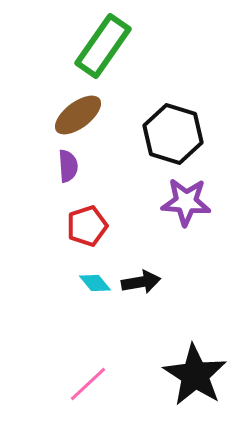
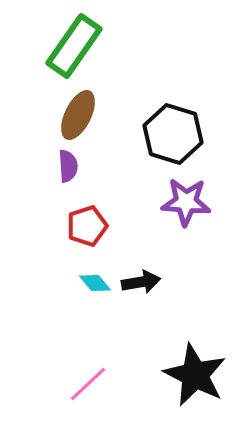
green rectangle: moved 29 px left
brown ellipse: rotated 27 degrees counterclockwise
black star: rotated 6 degrees counterclockwise
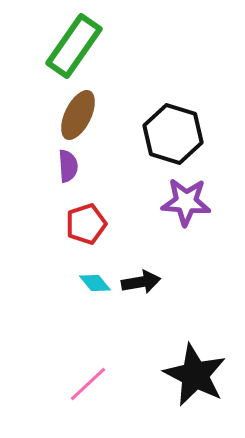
red pentagon: moved 1 px left, 2 px up
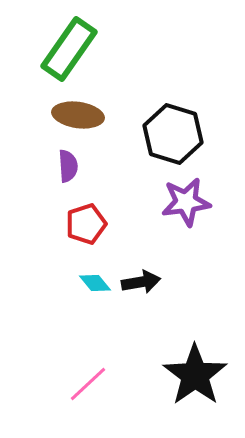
green rectangle: moved 5 px left, 3 px down
brown ellipse: rotated 72 degrees clockwise
purple star: rotated 12 degrees counterclockwise
black star: rotated 10 degrees clockwise
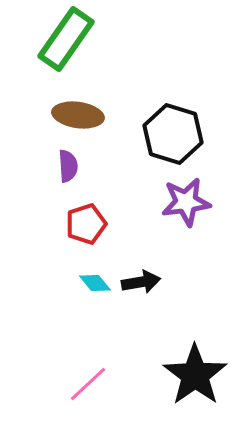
green rectangle: moved 3 px left, 10 px up
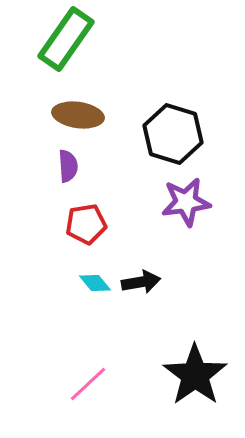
red pentagon: rotated 9 degrees clockwise
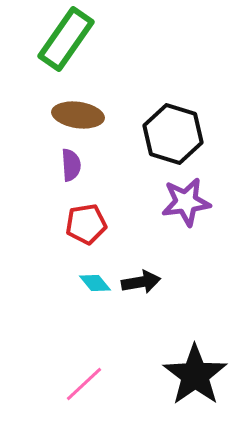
purple semicircle: moved 3 px right, 1 px up
pink line: moved 4 px left
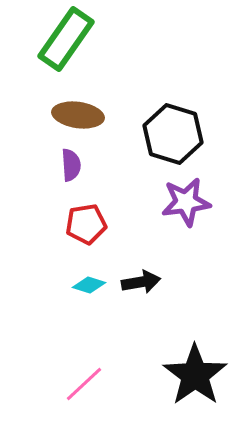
cyan diamond: moved 6 px left, 2 px down; rotated 32 degrees counterclockwise
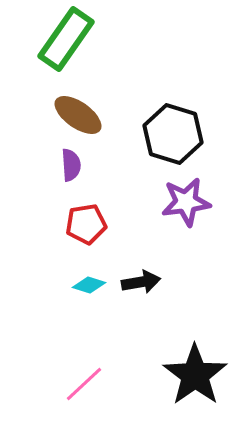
brown ellipse: rotated 27 degrees clockwise
